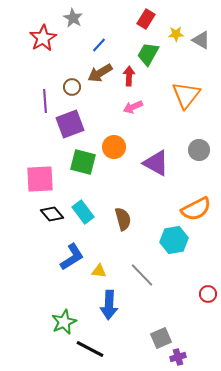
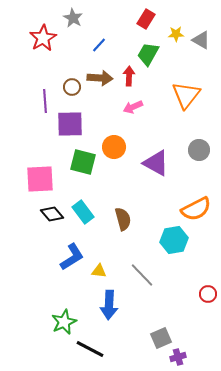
brown arrow: moved 5 px down; rotated 145 degrees counterclockwise
purple square: rotated 20 degrees clockwise
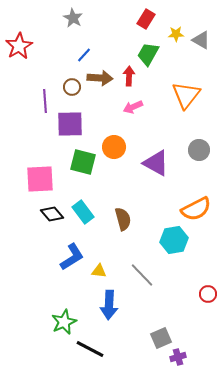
red star: moved 24 px left, 8 px down
blue line: moved 15 px left, 10 px down
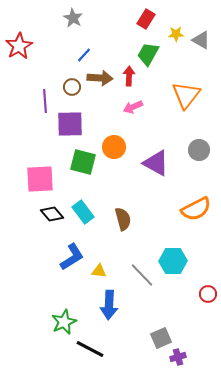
cyan hexagon: moved 1 px left, 21 px down; rotated 8 degrees clockwise
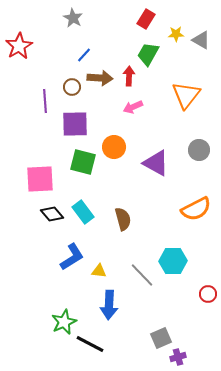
purple square: moved 5 px right
black line: moved 5 px up
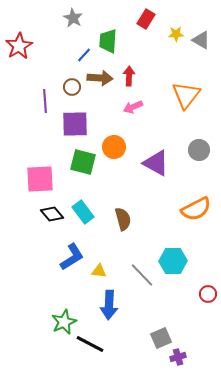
green trapezoid: moved 40 px left, 13 px up; rotated 25 degrees counterclockwise
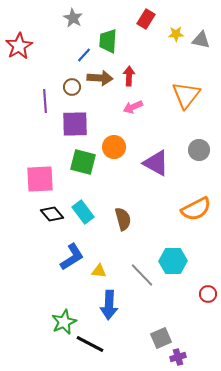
gray triangle: rotated 18 degrees counterclockwise
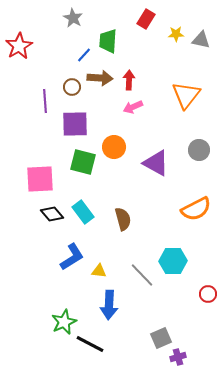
red arrow: moved 4 px down
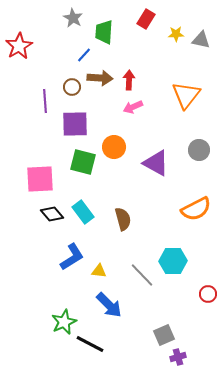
green trapezoid: moved 4 px left, 9 px up
blue arrow: rotated 48 degrees counterclockwise
gray square: moved 3 px right, 3 px up
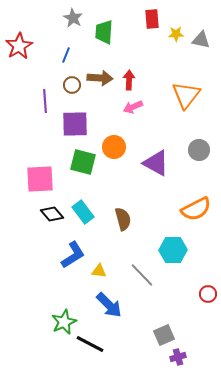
red rectangle: moved 6 px right; rotated 36 degrees counterclockwise
blue line: moved 18 px left; rotated 21 degrees counterclockwise
brown circle: moved 2 px up
blue L-shape: moved 1 px right, 2 px up
cyan hexagon: moved 11 px up
